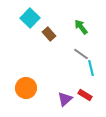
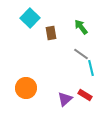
brown rectangle: moved 2 px right, 1 px up; rotated 32 degrees clockwise
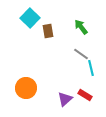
brown rectangle: moved 3 px left, 2 px up
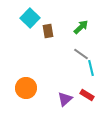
green arrow: rotated 84 degrees clockwise
red rectangle: moved 2 px right
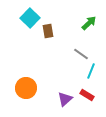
green arrow: moved 8 px right, 4 px up
cyan line: moved 3 px down; rotated 35 degrees clockwise
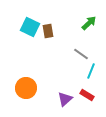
cyan square: moved 9 px down; rotated 18 degrees counterclockwise
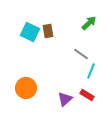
cyan square: moved 5 px down
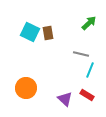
brown rectangle: moved 2 px down
gray line: rotated 21 degrees counterclockwise
cyan line: moved 1 px left, 1 px up
purple triangle: rotated 35 degrees counterclockwise
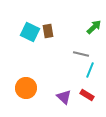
green arrow: moved 5 px right, 4 px down
brown rectangle: moved 2 px up
purple triangle: moved 1 px left, 2 px up
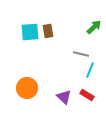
cyan square: rotated 30 degrees counterclockwise
orange circle: moved 1 px right
